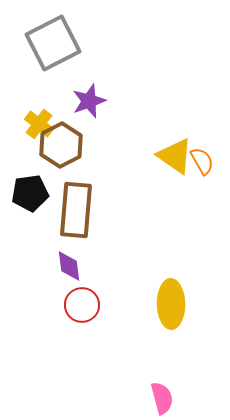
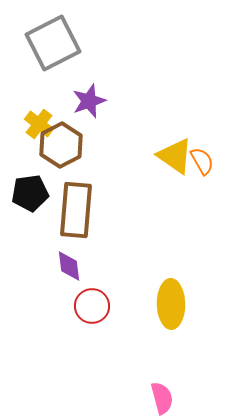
red circle: moved 10 px right, 1 px down
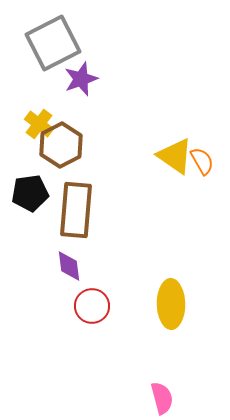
purple star: moved 8 px left, 22 px up
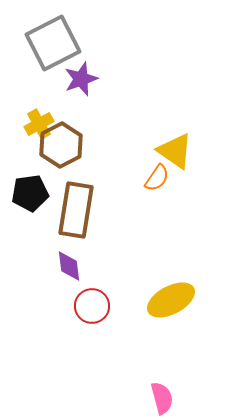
yellow cross: rotated 24 degrees clockwise
yellow triangle: moved 5 px up
orange semicircle: moved 45 px left, 17 px down; rotated 64 degrees clockwise
brown rectangle: rotated 4 degrees clockwise
yellow ellipse: moved 4 px up; rotated 63 degrees clockwise
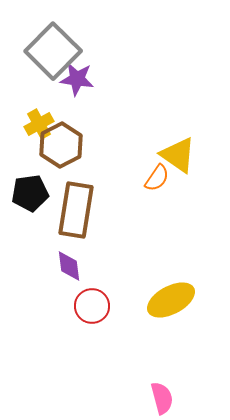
gray square: moved 8 px down; rotated 18 degrees counterclockwise
purple star: moved 4 px left; rotated 28 degrees clockwise
yellow triangle: moved 3 px right, 4 px down
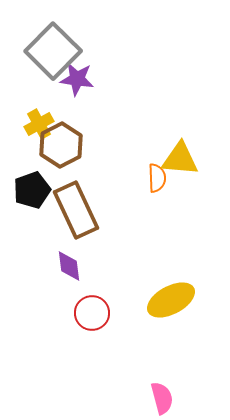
yellow triangle: moved 2 px right, 4 px down; rotated 30 degrees counterclockwise
orange semicircle: rotated 36 degrees counterclockwise
black pentagon: moved 2 px right, 3 px up; rotated 12 degrees counterclockwise
brown rectangle: rotated 34 degrees counterclockwise
red circle: moved 7 px down
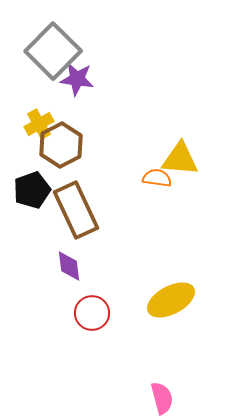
orange semicircle: rotated 80 degrees counterclockwise
